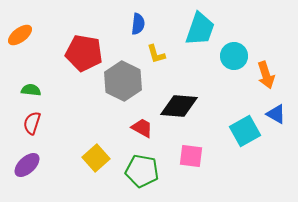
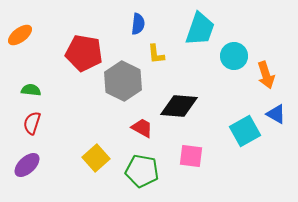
yellow L-shape: rotated 10 degrees clockwise
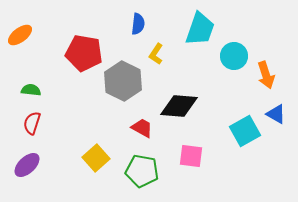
yellow L-shape: rotated 40 degrees clockwise
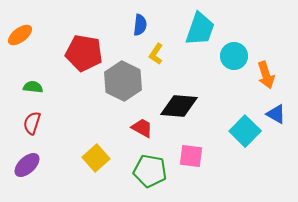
blue semicircle: moved 2 px right, 1 px down
green semicircle: moved 2 px right, 3 px up
cyan square: rotated 16 degrees counterclockwise
green pentagon: moved 8 px right
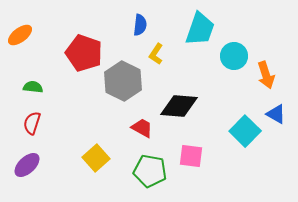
red pentagon: rotated 9 degrees clockwise
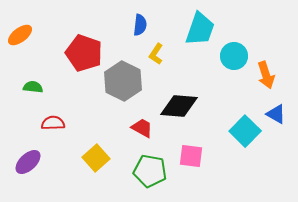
red semicircle: moved 21 px right; rotated 70 degrees clockwise
purple ellipse: moved 1 px right, 3 px up
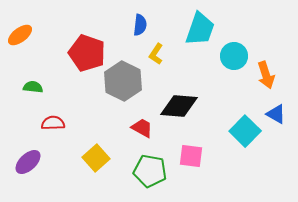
red pentagon: moved 3 px right
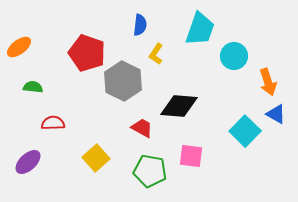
orange ellipse: moved 1 px left, 12 px down
orange arrow: moved 2 px right, 7 px down
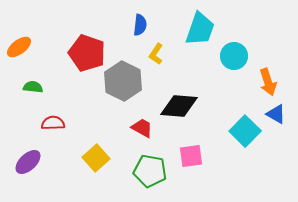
pink square: rotated 15 degrees counterclockwise
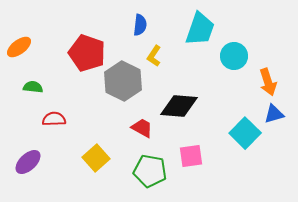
yellow L-shape: moved 2 px left, 2 px down
blue triangle: moved 2 px left; rotated 45 degrees counterclockwise
red semicircle: moved 1 px right, 4 px up
cyan square: moved 2 px down
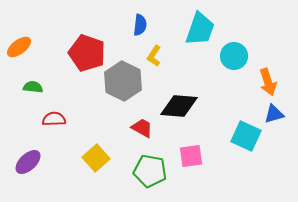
cyan square: moved 1 px right, 3 px down; rotated 20 degrees counterclockwise
